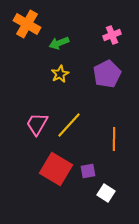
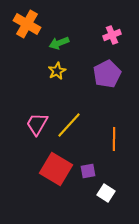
yellow star: moved 3 px left, 3 px up
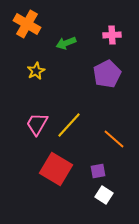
pink cross: rotated 18 degrees clockwise
green arrow: moved 7 px right
yellow star: moved 21 px left
orange line: rotated 50 degrees counterclockwise
purple square: moved 10 px right
white square: moved 2 px left, 2 px down
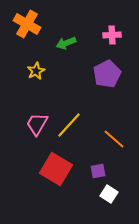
white square: moved 5 px right, 1 px up
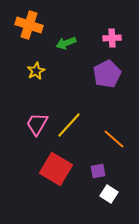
orange cross: moved 2 px right, 1 px down; rotated 12 degrees counterclockwise
pink cross: moved 3 px down
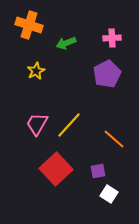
red square: rotated 16 degrees clockwise
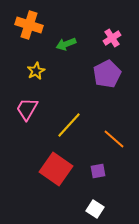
pink cross: rotated 30 degrees counterclockwise
green arrow: moved 1 px down
pink trapezoid: moved 10 px left, 15 px up
red square: rotated 12 degrees counterclockwise
white square: moved 14 px left, 15 px down
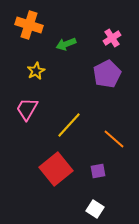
red square: rotated 16 degrees clockwise
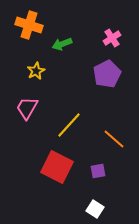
green arrow: moved 4 px left
pink trapezoid: moved 1 px up
red square: moved 1 px right, 2 px up; rotated 24 degrees counterclockwise
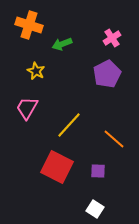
yellow star: rotated 18 degrees counterclockwise
purple square: rotated 14 degrees clockwise
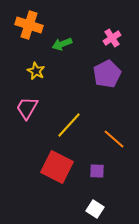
purple square: moved 1 px left
